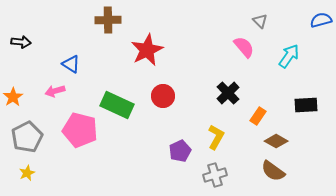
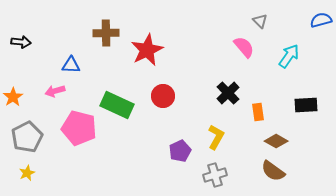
brown cross: moved 2 px left, 13 px down
blue triangle: moved 1 px down; rotated 30 degrees counterclockwise
orange rectangle: moved 4 px up; rotated 42 degrees counterclockwise
pink pentagon: moved 1 px left, 2 px up
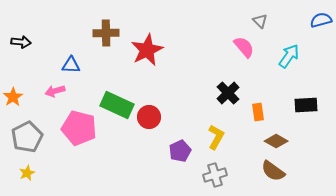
red circle: moved 14 px left, 21 px down
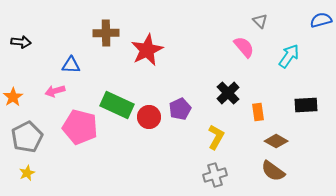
pink pentagon: moved 1 px right, 1 px up
purple pentagon: moved 42 px up
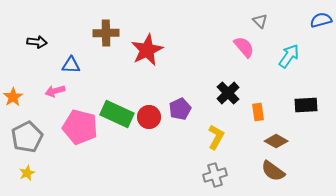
black arrow: moved 16 px right
green rectangle: moved 9 px down
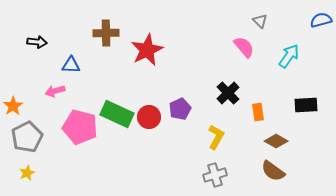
orange star: moved 9 px down
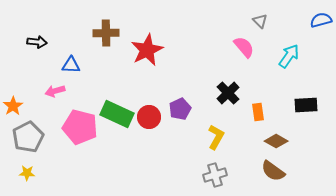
gray pentagon: moved 1 px right
yellow star: rotated 28 degrees clockwise
